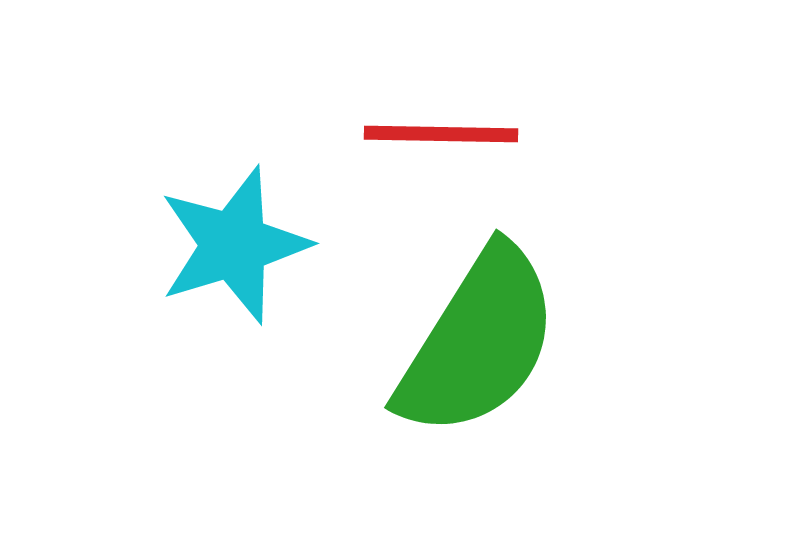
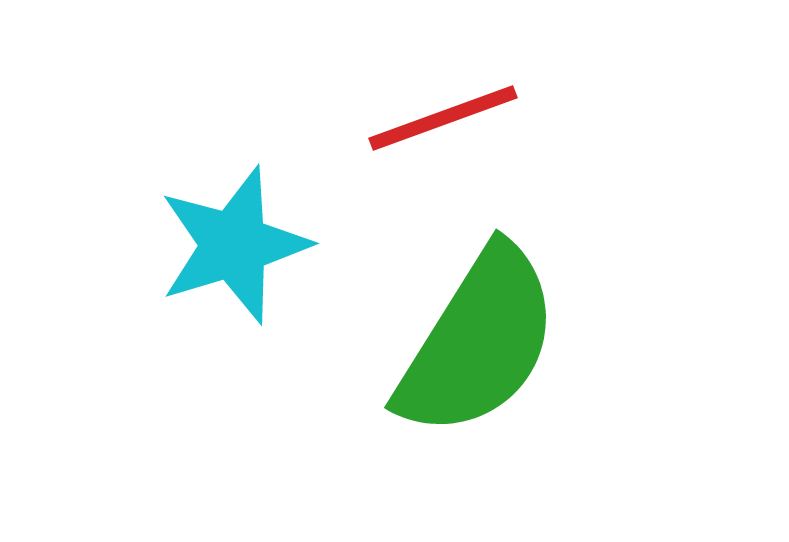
red line: moved 2 px right, 16 px up; rotated 21 degrees counterclockwise
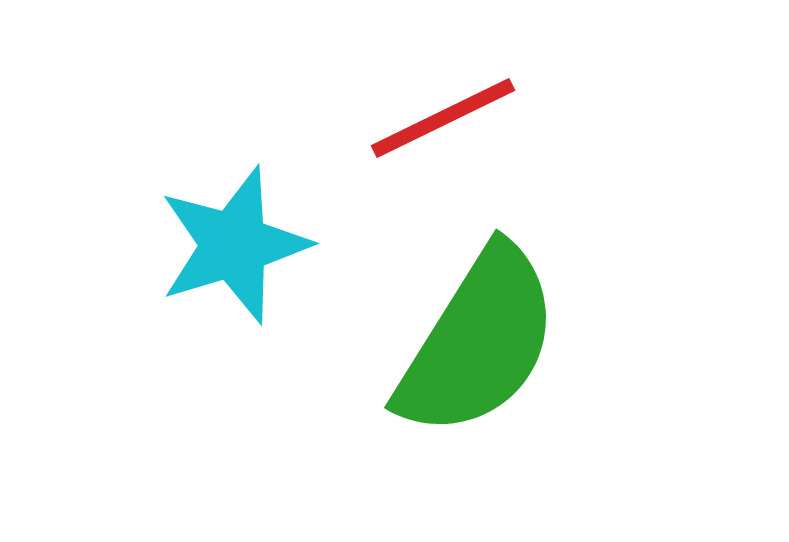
red line: rotated 6 degrees counterclockwise
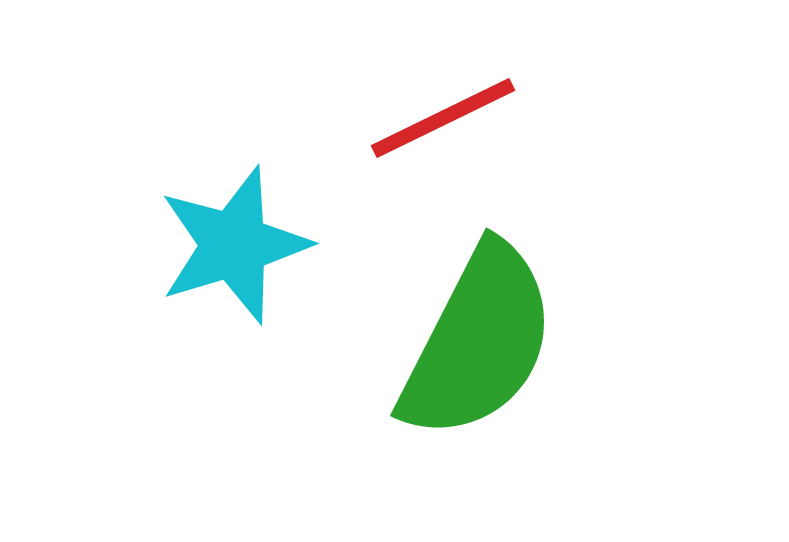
green semicircle: rotated 5 degrees counterclockwise
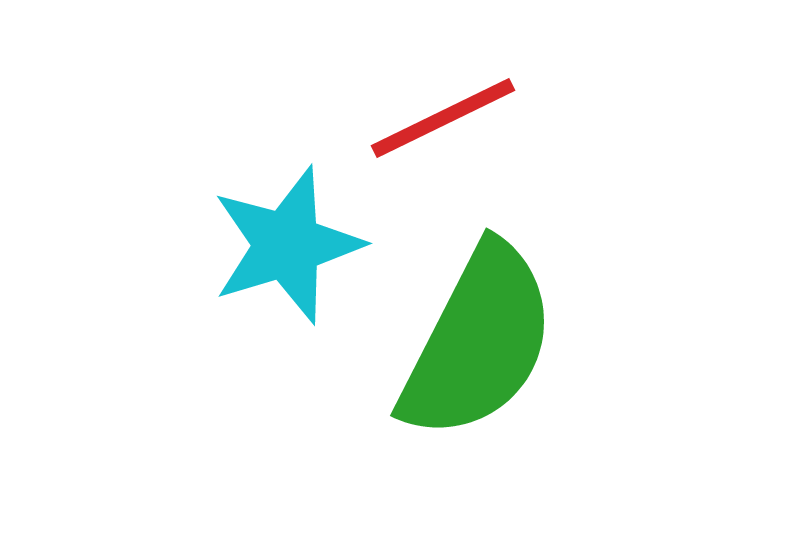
cyan star: moved 53 px right
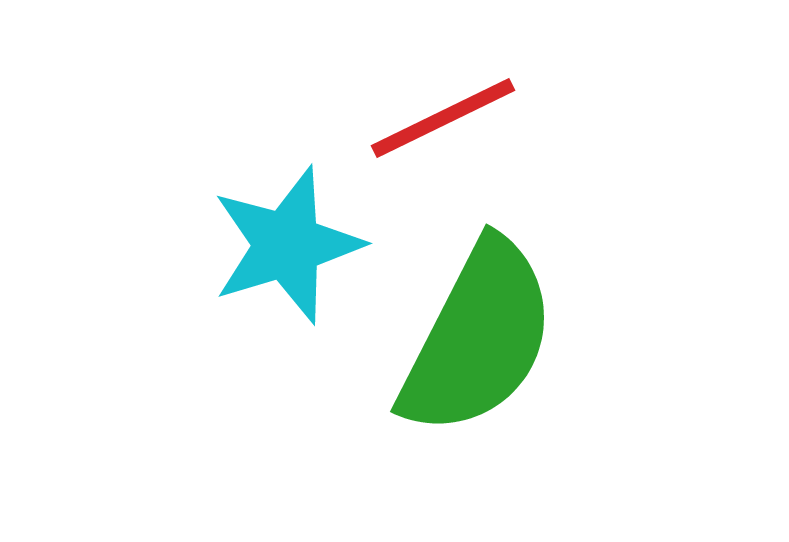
green semicircle: moved 4 px up
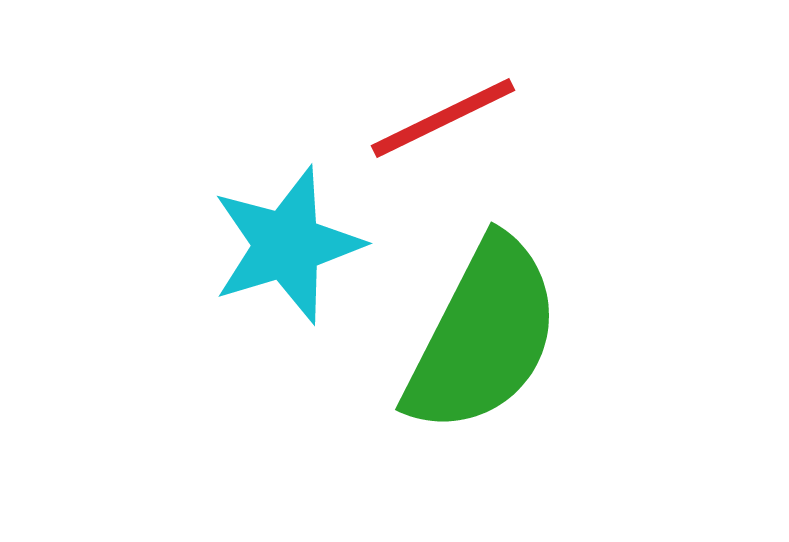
green semicircle: moved 5 px right, 2 px up
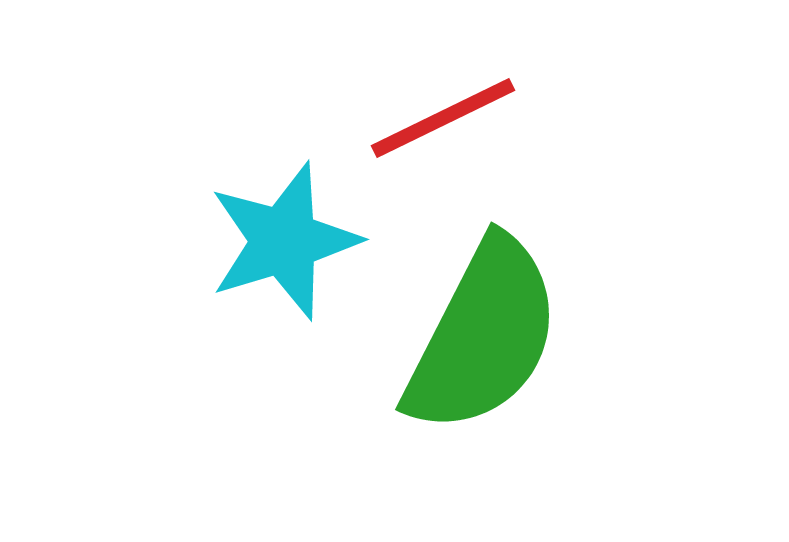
cyan star: moved 3 px left, 4 px up
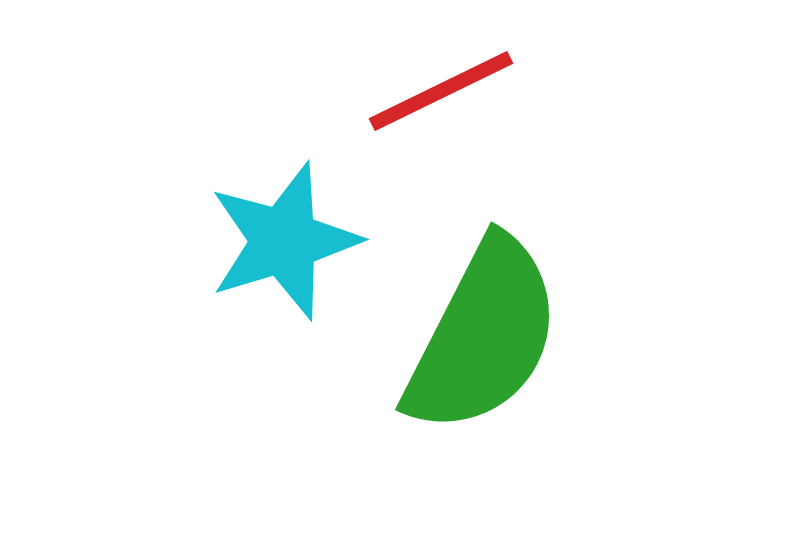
red line: moved 2 px left, 27 px up
